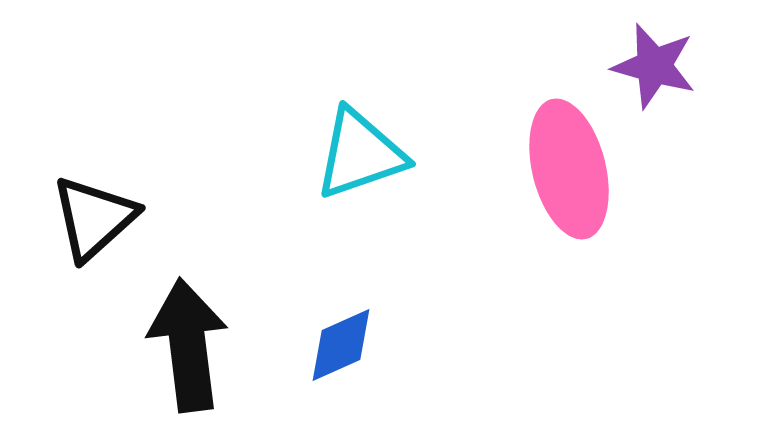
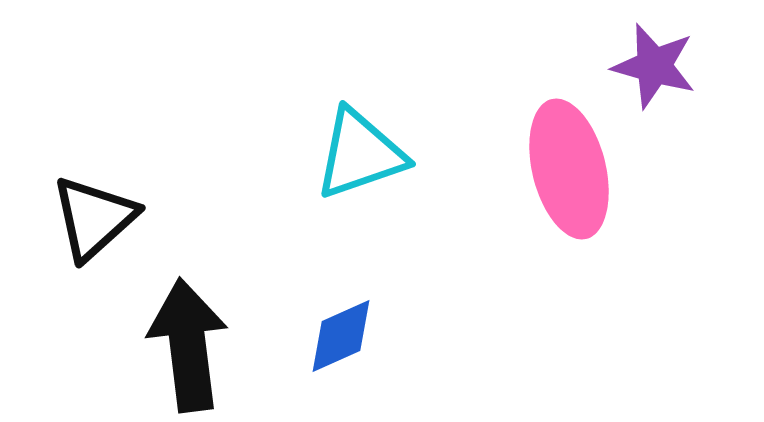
blue diamond: moved 9 px up
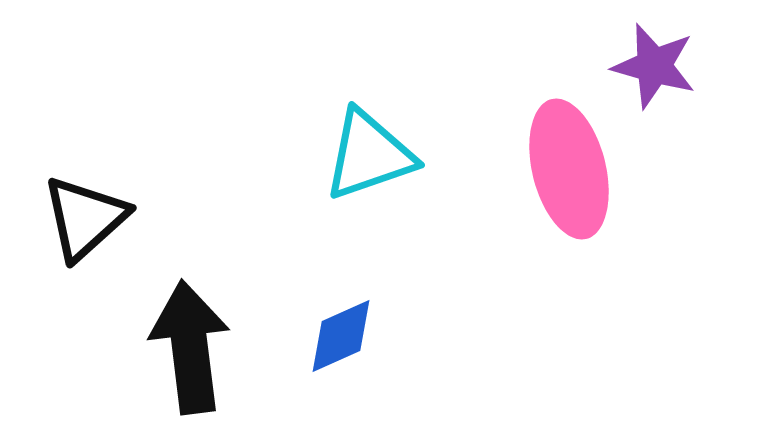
cyan triangle: moved 9 px right, 1 px down
black triangle: moved 9 px left
black arrow: moved 2 px right, 2 px down
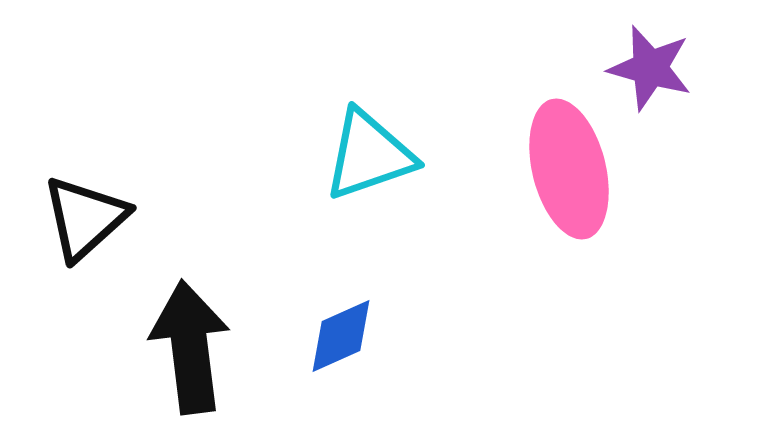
purple star: moved 4 px left, 2 px down
